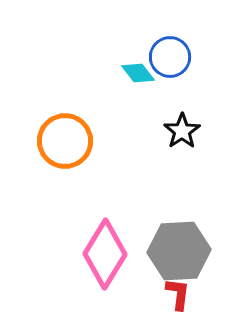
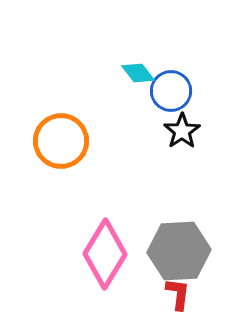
blue circle: moved 1 px right, 34 px down
orange circle: moved 4 px left
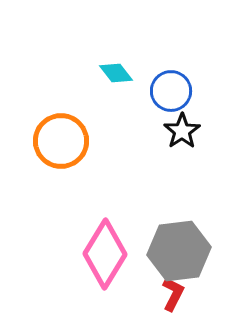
cyan diamond: moved 22 px left
gray hexagon: rotated 4 degrees counterclockwise
red L-shape: moved 5 px left; rotated 20 degrees clockwise
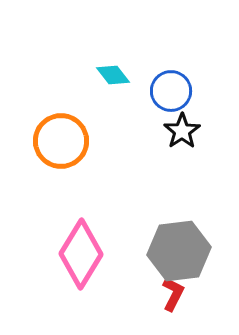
cyan diamond: moved 3 px left, 2 px down
pink diamond: moved 24 px left
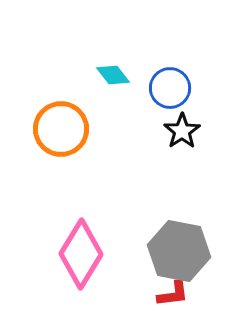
blue circle: moved 1 px left, 3 px up
orange circle: moved 12 px up
gray hexagon: rotated 18 degrees clockwise
red L-shape: rotated 56 degrees clockwise
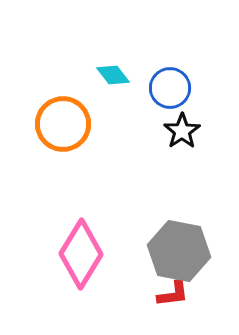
orange circle: moved 2 px right, 5 px up
